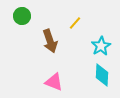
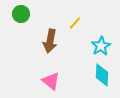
green circle: moved 1 px left, 2 px up
brown arrow: rotated 30 degrees clockwise
pink triangle: moved 3 px left, 1 px up; rotated 18 degrees clockwise
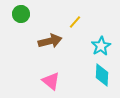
yellow line: moved 1 px up
brown arrow: rotated 115 degrees counterclockwise
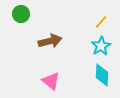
yellow line: moved 26 px right
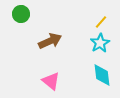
brown arrow: rotated 10 degrees counterclockwise
cyan star: moved 1 px left, 3 px up
cyan diamond: rotated 10 degrees counterclockwise
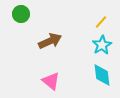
cyan star: moved 2 px right, 2 px down
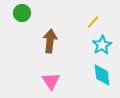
green circle: moved 1 px right, 1 px up
yellow line: moved 8 px left
brown arrow: rotated 60 degrees counterclockwise
pink triangle: rotated 18 degrees clockwise
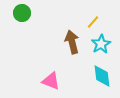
brown arrow: moved 22 px right, 1 px down; rotated 20 degrees counterclockwise
cyan star: moved 1 px left, 1 px up
cyan diamond: moved 1 px down
pink triangle: rotated 36 degrees counterclockwise
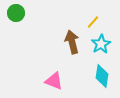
green circle: moved 6 px left
cyan diamond: rotated 15 degrees clockwise
pink triangle: moved 3 px right
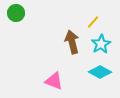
cyan diamond: moved 2 px left, 4 px up; rotated 70 degrees counterclockwise
